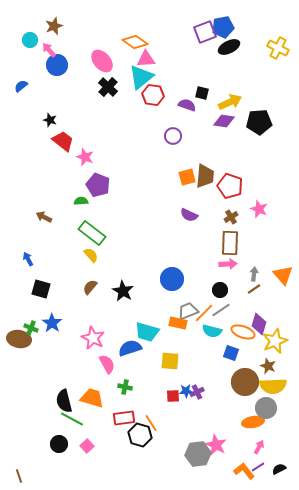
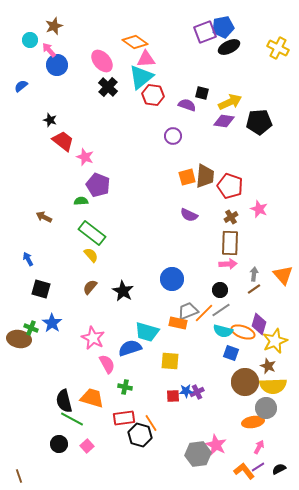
cyan semicircle at (212, 331): moved 11 px right
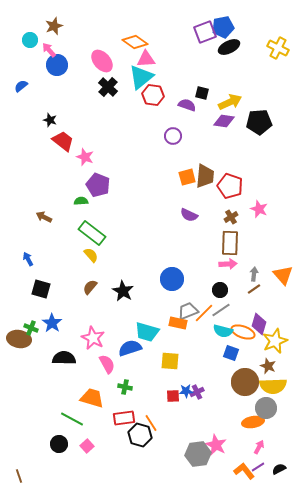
black semicircle at (64, 401): moved 43 px up; rotated 105 degrees clockwise
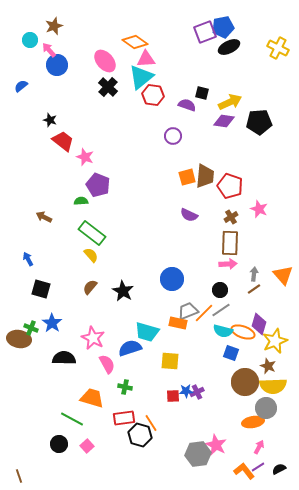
pink ellipse at (102, 61): moved 3 px right
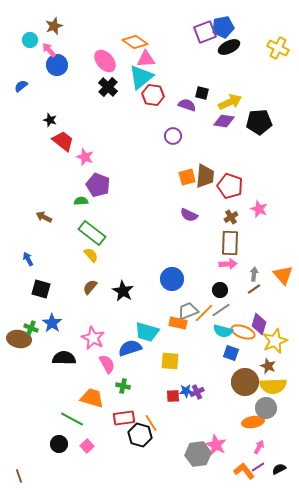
green cross at (125, 387): moved 2 px left, 1 px up
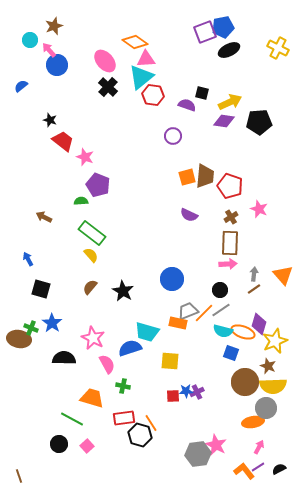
black ellipse at (229, 47): moved 3 px down
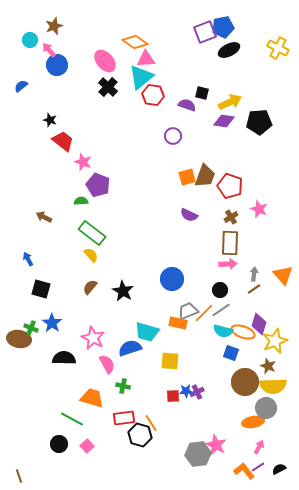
pink star at (85, 157): moved 2 px left, 5 px down
brown trapezoid at (205, 176): rotated 15 degrees clockwise
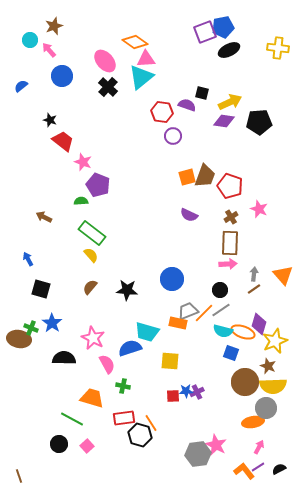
yellow cross at (278, 48): rotated 20 degrees counterclockwise
blue circle at (57, 65): moved 5 px right, 11 px down
red hexagon at (153, 95): moved 9 px right, 17 px down
black star at (123, 291): moved 4 px right, 1 px up; rotated 25 degrees counterclockwise
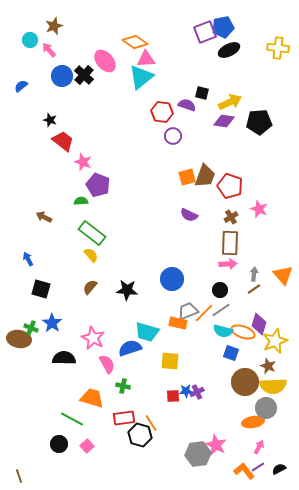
black cross at (108, 87): moved 24 px left, 12 px up
